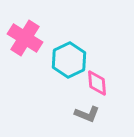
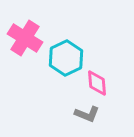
cyan hexagon: moved 3 px left, 2 px up
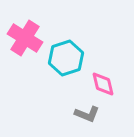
cyan hexagon: rotated 8 degrees clockwise
pink diamond: moved 6 px right, 1 px down; rotated 8 degrees counterclockwise
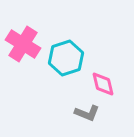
pink cross: moved 2 px left, 6 px down
gray L-shape: moved 1 px up
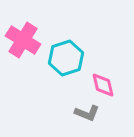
pink cross: moved 4 px up
pink diamond: moved 1 px down
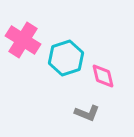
pink diamond: moved 9 px up
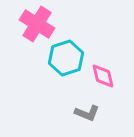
pink cross: moved 14 px right, 16 px up
